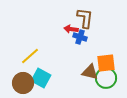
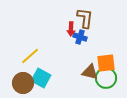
red arrow: rotated 96 degrees counterclockwise
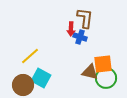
orange square: moved 3 px left, 1 px down
brown circle: moved 2 px down
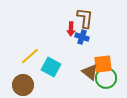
blue cross: moved 2 px right
brown triangle: rotated 24 degrees clockwise
cyan square: moved 10 px right, 11 px up
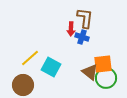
yellow line: moved 2 px down
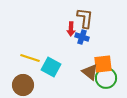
yellow line: rotated 60 degrees clockwise
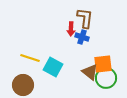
cyan square: moved 2 px right
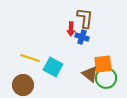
brown triangle: moved 2 px down
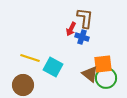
red arrow: rotated 24 degrees clockwise
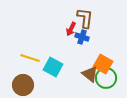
orange square: rotated 36 degrees clockwise
